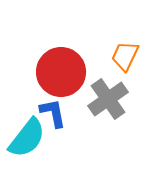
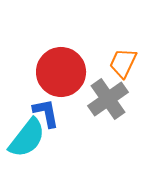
orange trapezoid: moved 2 px left, 7 px down
blue L-shape: moved 7 px left
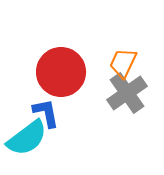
gray cross: moved 19 px right, 6 px up
cyan semicircle: rotated 15 degrees clockwise
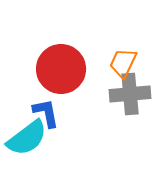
red circle: moved 3 px up
gray cross: moved 3 px right, 1 px down; rotated 30 degrees clockwise
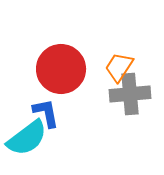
orange trapezoid: moved 4 px left, 4 px down; rotated 8 degrees clockwise
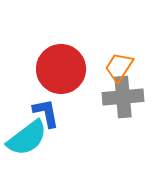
gray cross: moved 7 px left, 3 px down
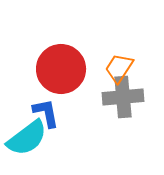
orange trapezoid: moved 1 px down
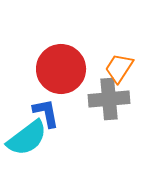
gray cross: moved 14 px left, 2 px down
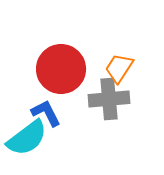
blue L-shape: rotated 16 degrees counterclockwise
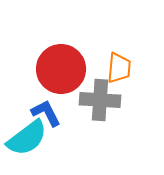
orange trapezoid: rotated 152 degrees clockwise
gray cross: moved 9 px left, 1 px down; rotated 9 degrees clockwise
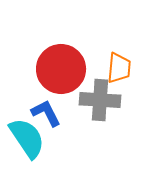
cyan semicircle: rotated 87 degrees counterclockwise
